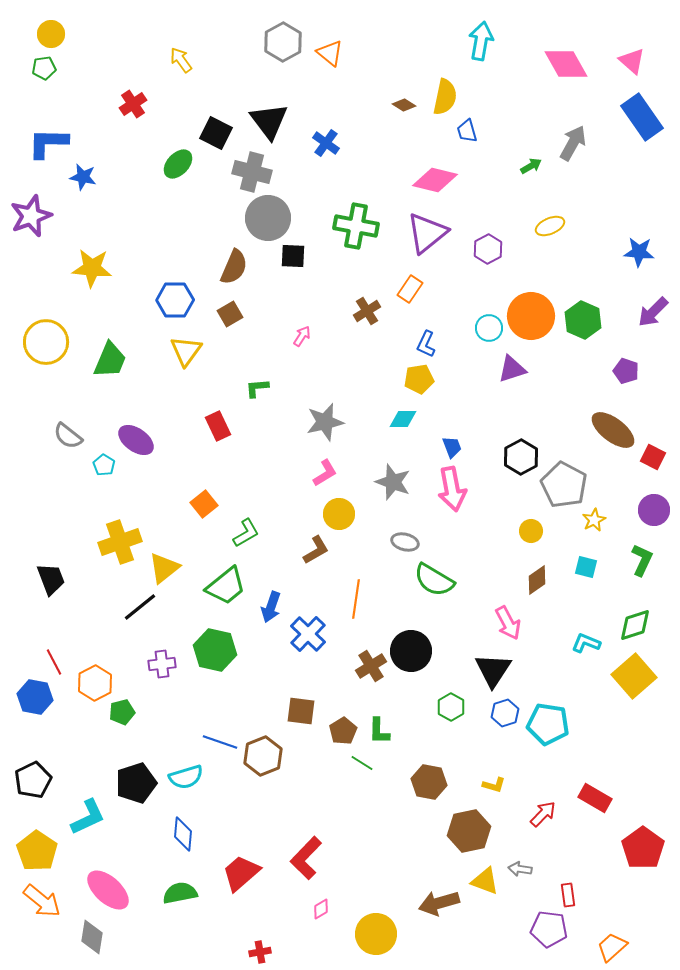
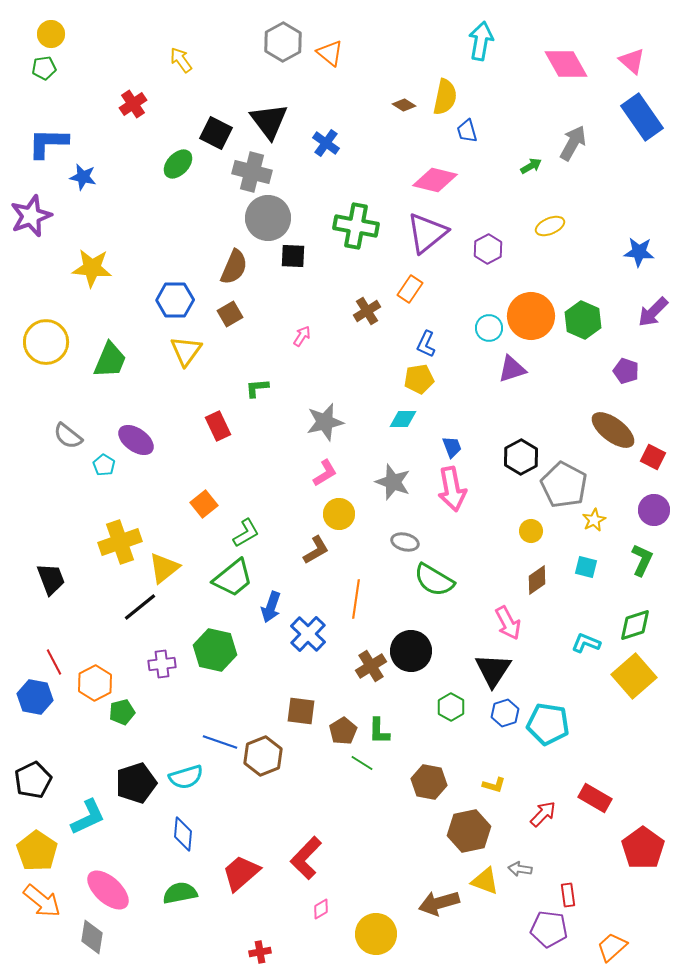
green trapezoid at (226, 586): moved 7 px right, 8 px up
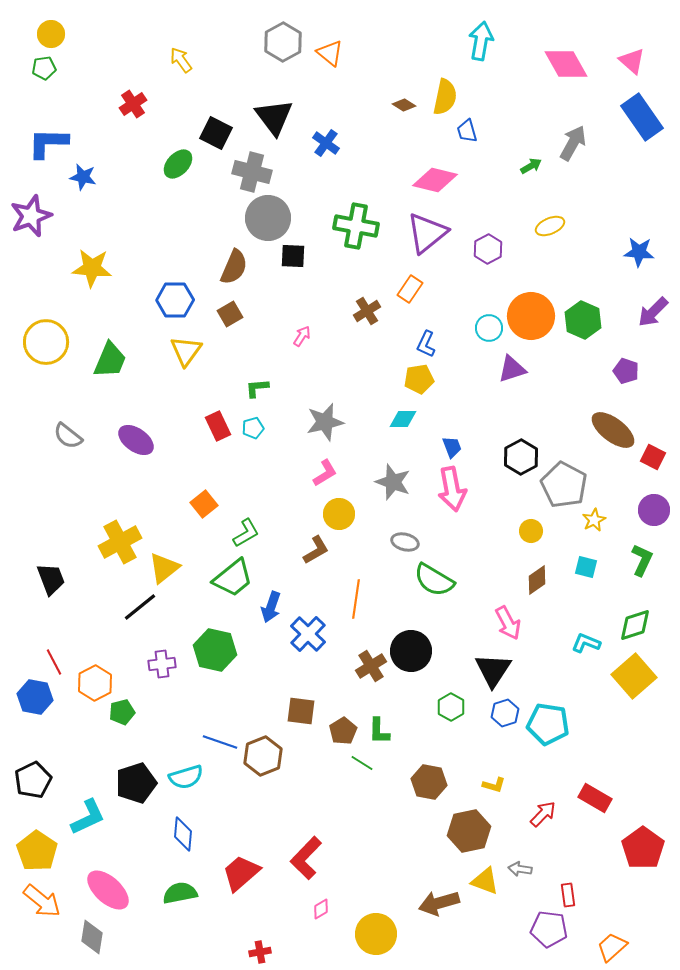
black triangle at (269, 121): moved 5 px right, 4 px up
cyan pentagon at (104, 465): moved 149 px right, 37 px up; rotated 25 degrees clockwise
yellow cross at (120, 542): rotated 9 degrees counterclockwise
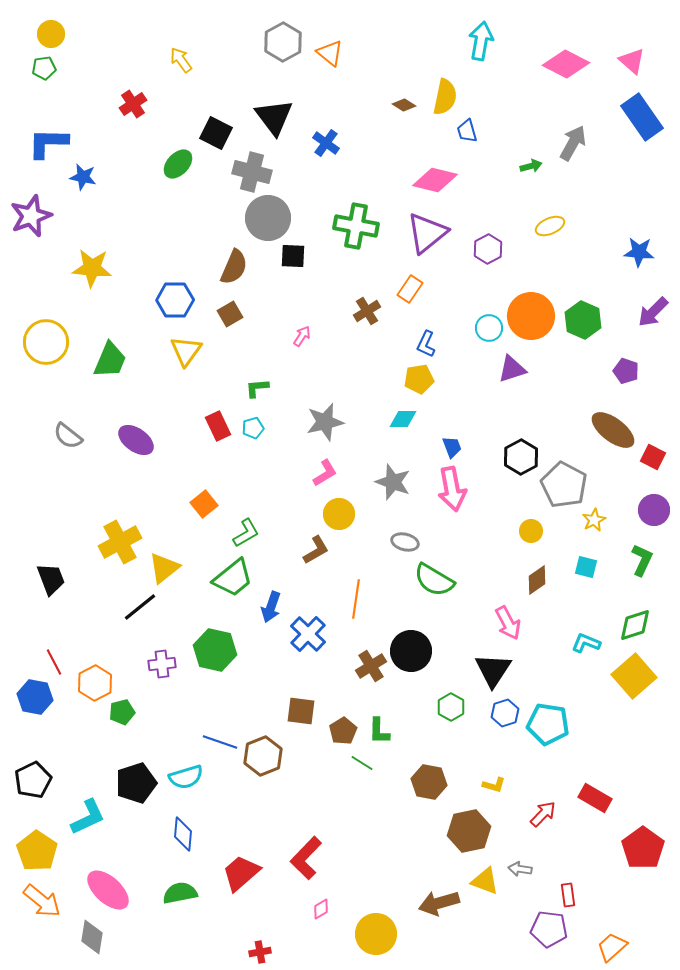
pink diamond at (566, 64): rotated 33 degrees counterclockwise
green arrow at (531, 166): rotated 15 degrees clockwise
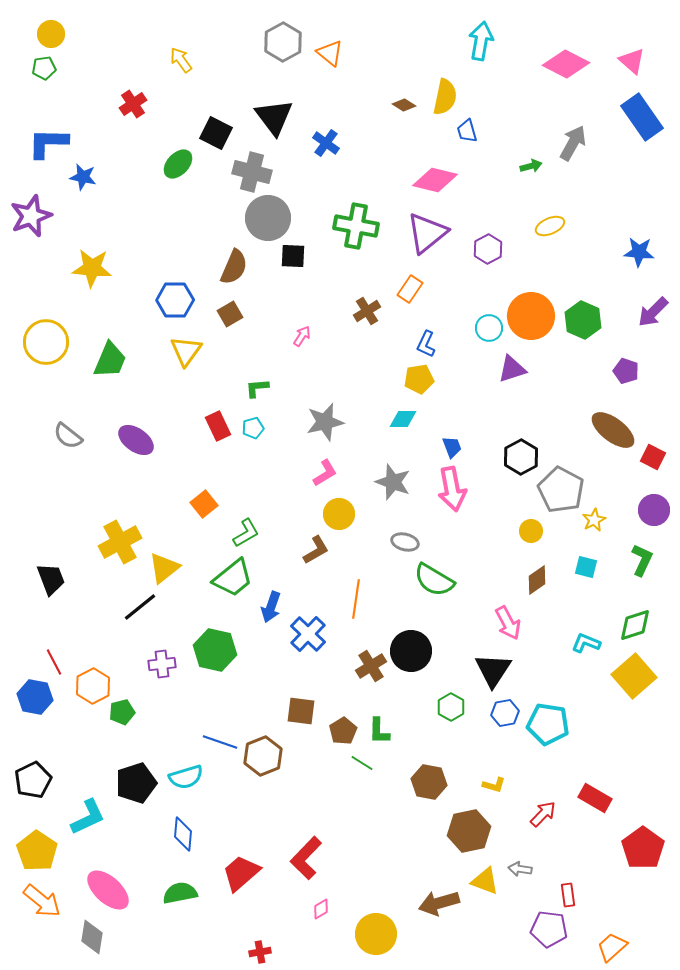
gray pentagon at (564, 485): moved 3 px left, 5 px down
orange hexagon at (95, 683): moved 2 px left, 3 px down
blue hexagon at (505, 713): rotated 8 degrees clockwise
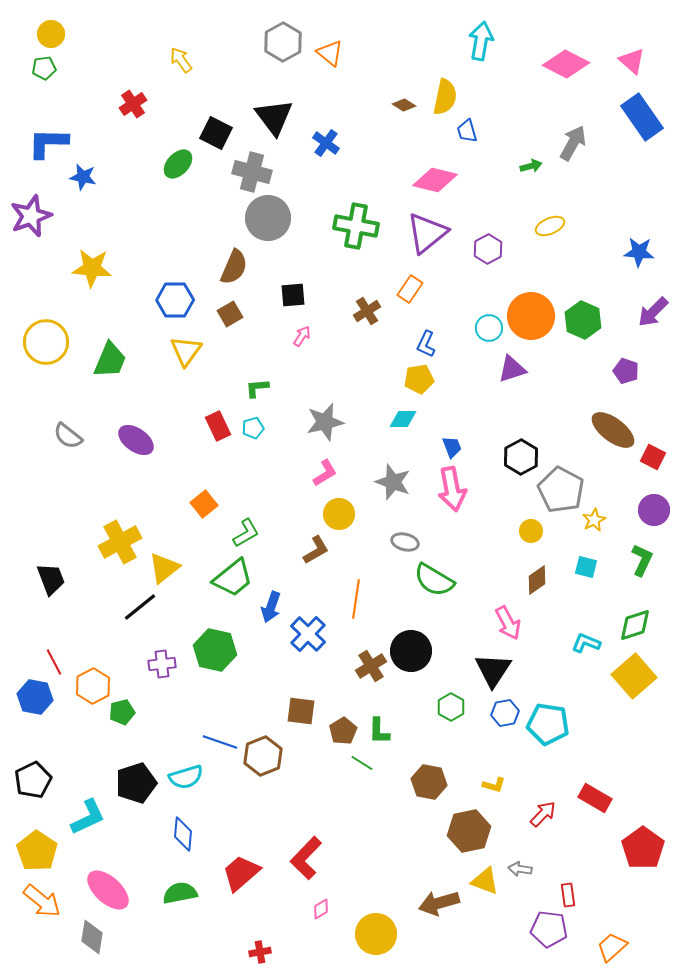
black square at (293, 256): moved 39 px down; rotated 8 degrees counterclockwise
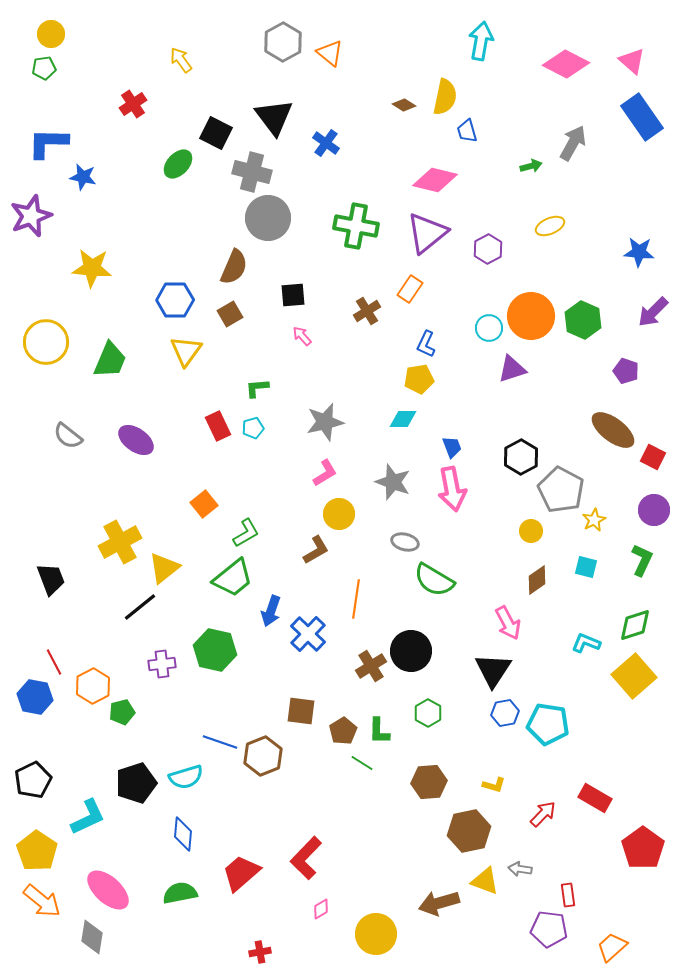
pink arrow at (302, 336): rotated 75 degrees counterclockwise
blue arrow at (271, 607): moved 4 px down
green hexagon at (451, 707): moved 23 px left, 6 px down
brown hexagon at (429, 782): rotated 16 degrees counterclockwise
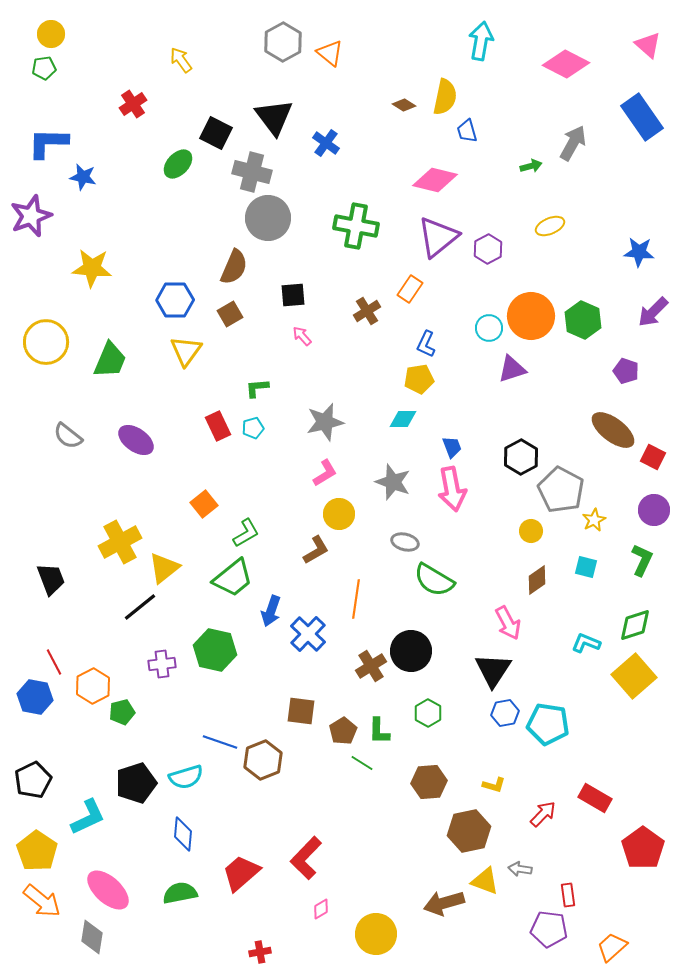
pink triangle at (632, 61): moved 16 px right, 16 px up
purple triangle at (427, 233): moved 11 px right, 4 px down
brown hexagon at (263, 756): moved 4 px down
brown arrow at (439, 903): moved 5 px right
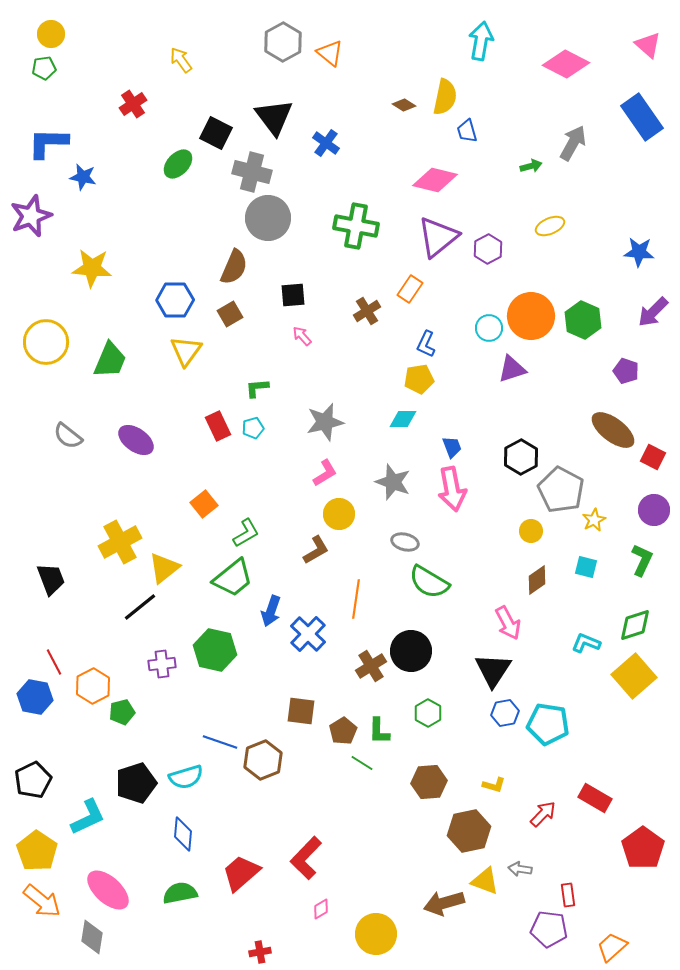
green semicircle at (434, 580): moved 5 px left, 2 px down
